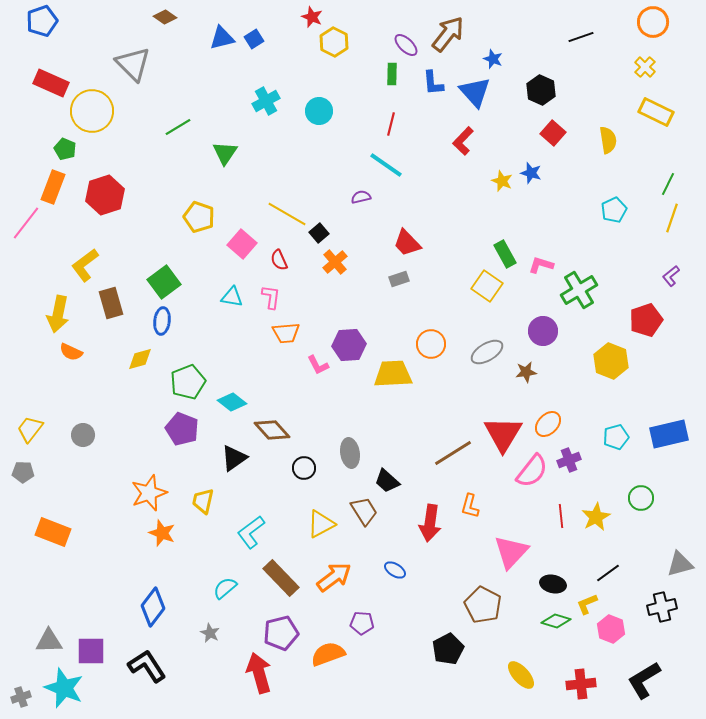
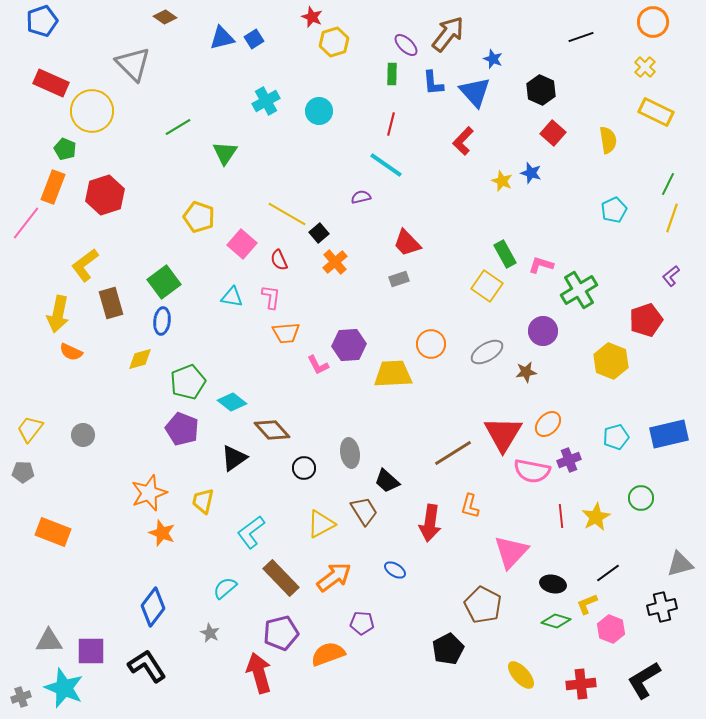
yellow hexagon at (334, 42): rotated 16 degrees clockwise
pink semicircle at (532, 471): rotated 63 degrees clockwise
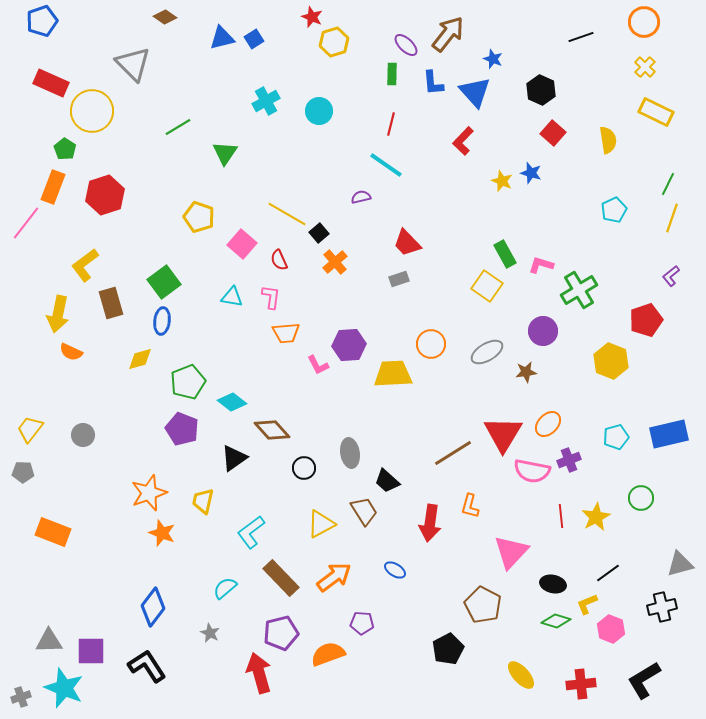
orange circle at (653, 22): moved 9 px left
green pentagon at (65, 149): rotated 10 degrees clockwise
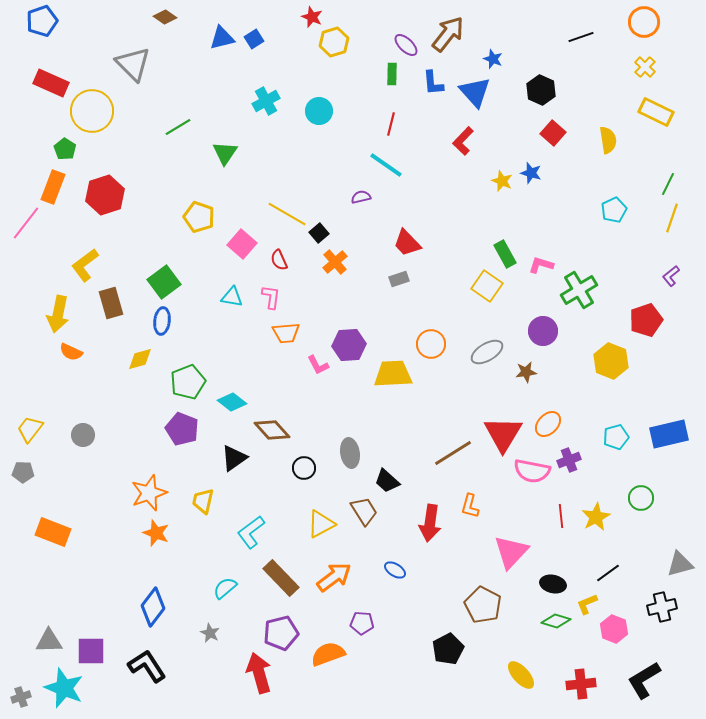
orange star at (162, 533): moved 6 px left
pink hexagon at (611, 629): moved 3 px right
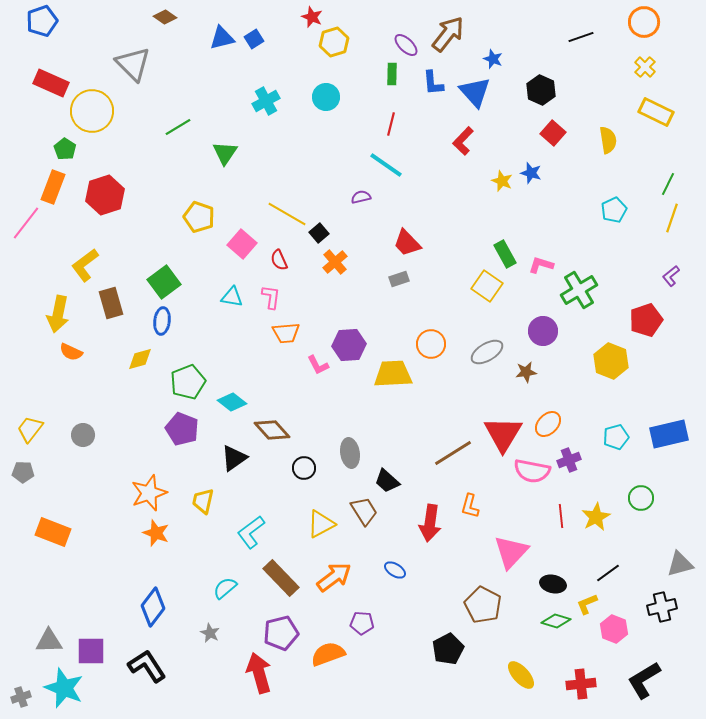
cyan circle at (319, 111): moved 7 px right, 14 px up
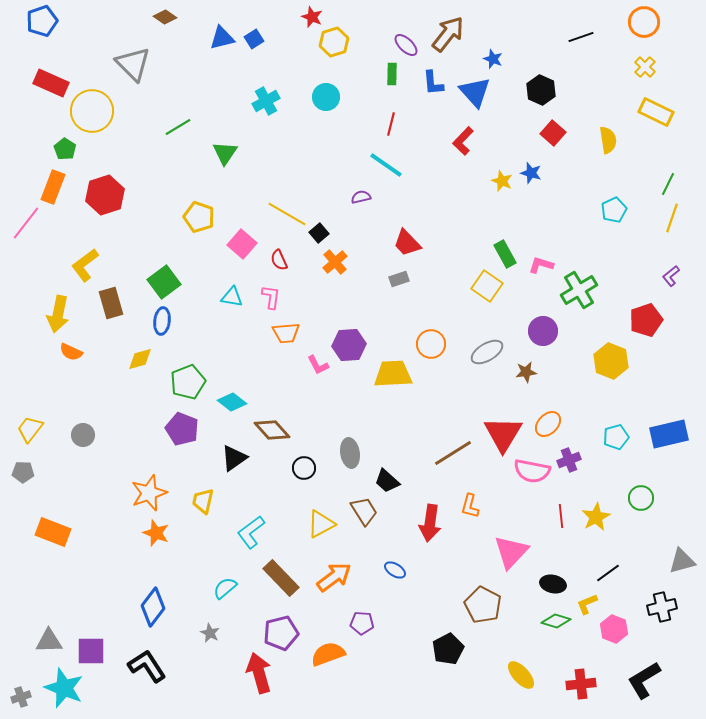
gray triangle at (680, 564): moved 2 px right, 3 px up
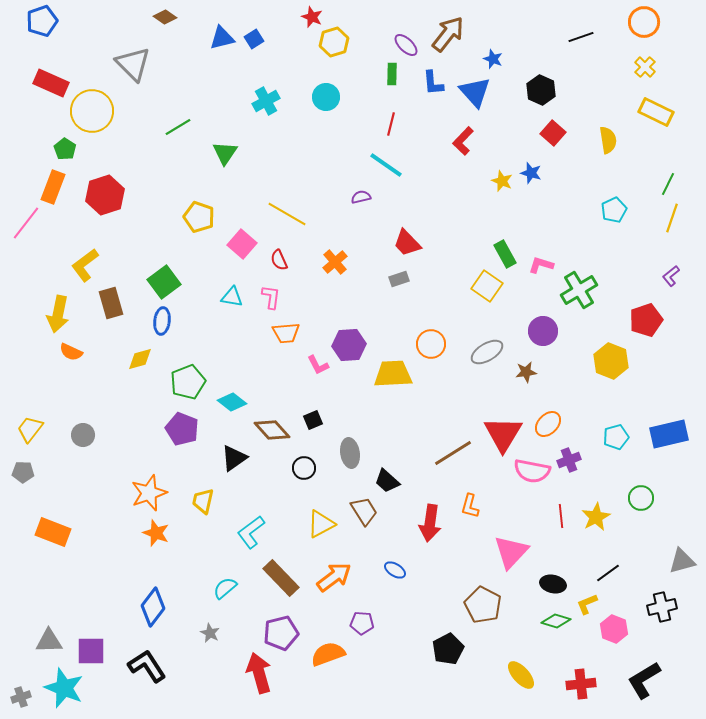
black square at (319, 233): moved 6 px left, 187 px down; rotated 18 degrees clockwise
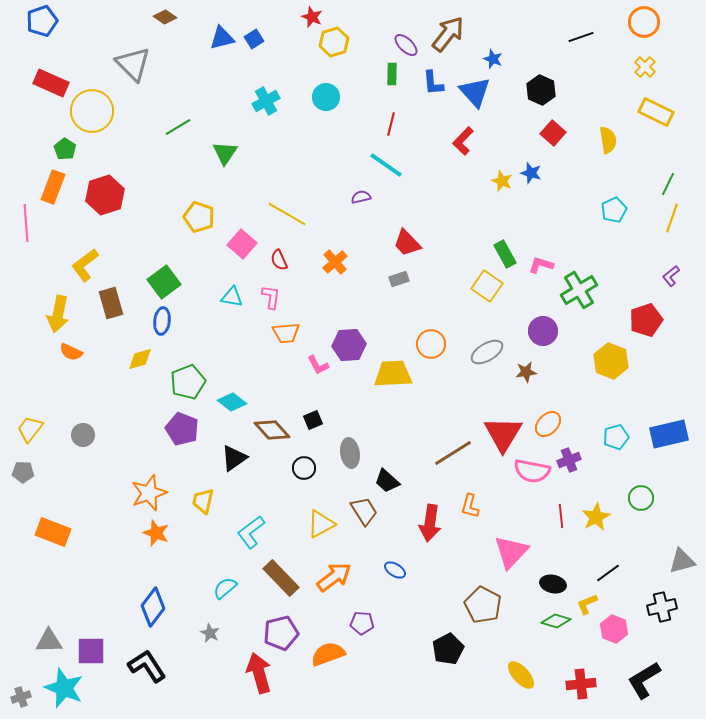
pink line at (26, 223): rotated 42 degrees counterclockwise
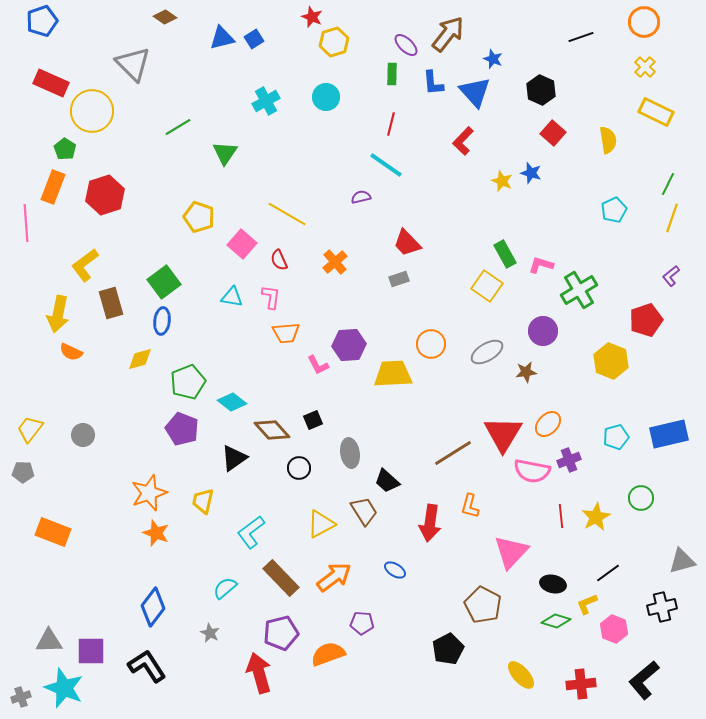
black circle at (304, 468): moved 5 px left
black L-shape at (644, 680): rotated 9 degrees counterclockwise
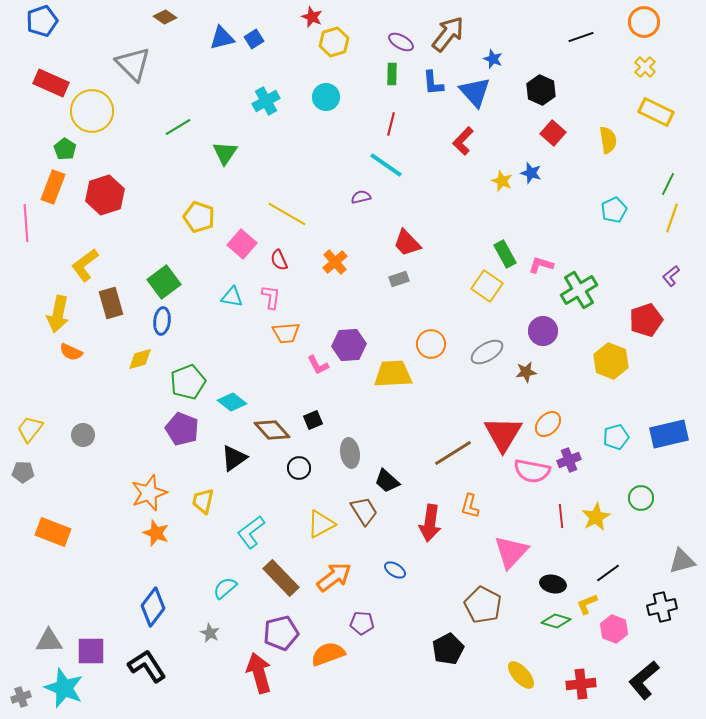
purple ellipse at (406, 45): moved 5 px left, 3 px up; rotated 15 degrees counterclockwise
